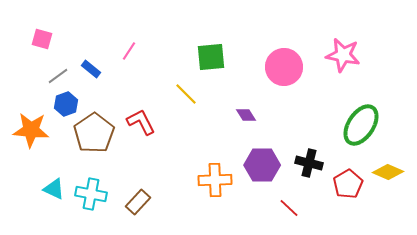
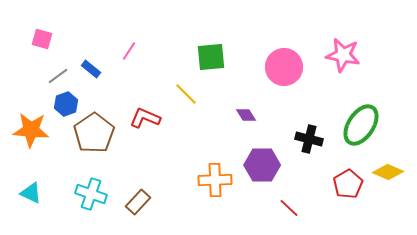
red L-shape: moved 4 px right, 4 px up; rotated 40 degrees counterclockwise
black cross: moved 24 px up
cyan triangle: moved 23 px left, 4 px down
cyan cross: rotated 8 degrees clockwise
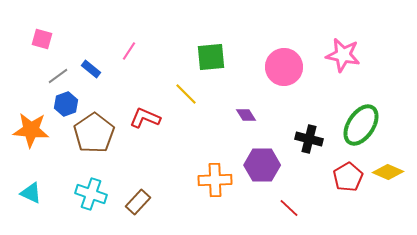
red pentagon: moved 7 px up
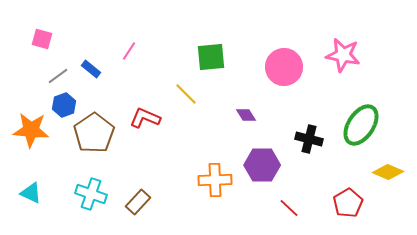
blue hexagon: moved 2 px left, 1 px down
red pentagon: moved 26 px down
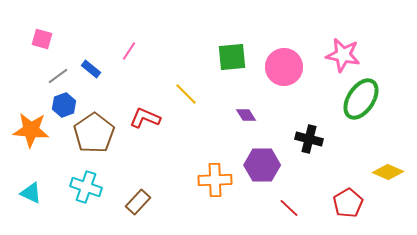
green square: moved 21 px right
green ellipse: moved 26 px up
cyan cross: moved 5 px left, 7 px up
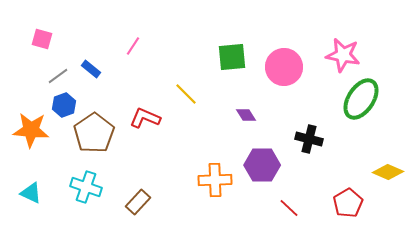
pink line: moved 4 px right, 5 px up
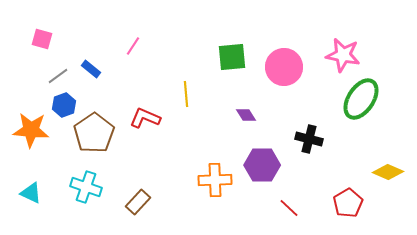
yellow line: rotated 40 degrees clockwise
